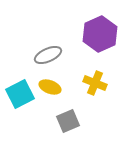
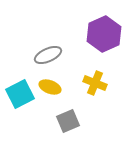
purple hexagon: moved 4 px right
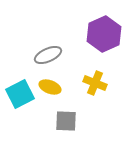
gray square: moved 2 px left; rotated 25 degrees clockwise
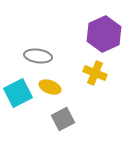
gray ellipse: moved 10 px left, 1 px down; rotated 32 degrees clockwise
yellow cross: moved 10 px up
cyan square: moved 2 px left, 1 px up
gray square: moved 3 px left, 2 px up; rotated 30 degrees counterclockwise
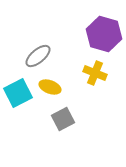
purple hexagon: rotated 20 degrees counterclockwise
gray ellipse: rotated 48 degrees counterclockwise
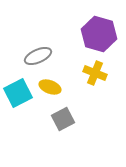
purple hexagon: moved 5 px left
gray ellipse: rotated 16 degrees clockwise
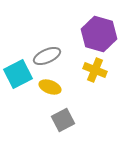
gray ellipse: moved 9 px right
yellow cross: moved 3 px up
cyan square: moved 19 px up
gray square: moved 1 px down
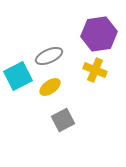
purple hexagon: rotated 24 degrees counterclockwise
gray ellipse: moved 2 px right
cyan square: moved 2 px down
yellow ellipse: rotated 55 degrees counterclockwise
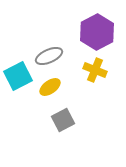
purple hexagon: moved 2 px left, 2 px up; rotated 20 degrees counterclockwise
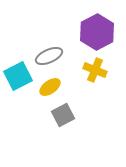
gray square: moved 5 px up
